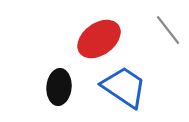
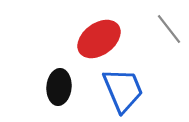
gray line: moved 1 px right, 1 px up
blue trapezoid: moved 1 px left, 3 px down; rotated 33 degrees clockwise
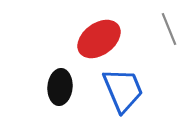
gray line: rotated 16 degrees clockwise
black ellipse: moved 1 px right
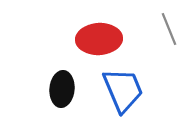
red ellipse: rotated 33 degrees clockwise
black ellipse: moved 2 px right, 2 px down
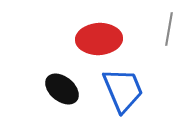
gray line: rotated 32 degrees clockwise
black ellipse: rotated 56 degrees counterclockwise
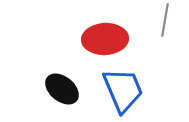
gray line: moved 4 px left, 9 px up
red ellipse: moved 6 px right
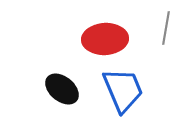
gray line: moved 1 px right, 8 px down
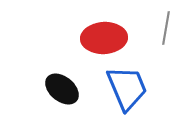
red ellipse: moved 1 px left, 1 px up
blue trapezoid: moved 4 px right, 2 px up
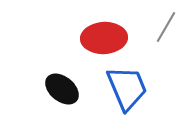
gray line: moved 1 px up; rotated 20 degrees clockwise
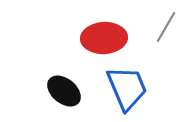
black ellipse: moved 2 px right, 2 px down
